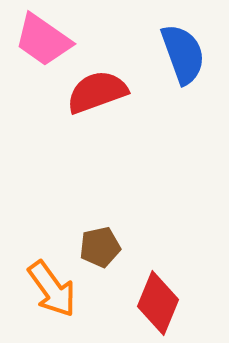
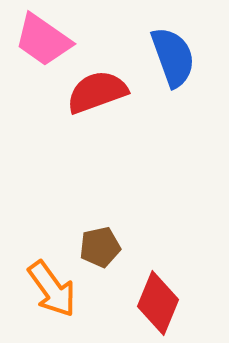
blue semicircle: moved 10 px left, 3 px down
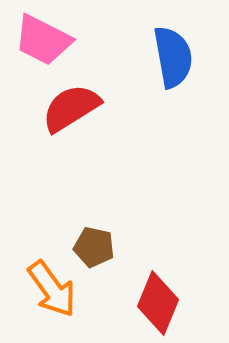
pink trapezoid: rotated 8 degrees counterclockwise
blue semicircle: rotated 10 degrees clockwise
red semicircle: moved 26 px left, 16 px down; rotated 12 degrees counterclockwise
brown pentagon: moved 6 px left; rotated 24 degrees clockwise
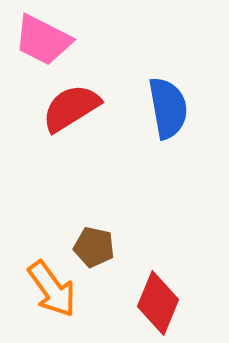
blue semicircle: moved 5 px left, 51 px down
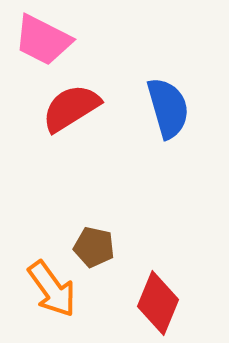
blue semicircle: rotated 6 degrees counterclockwise
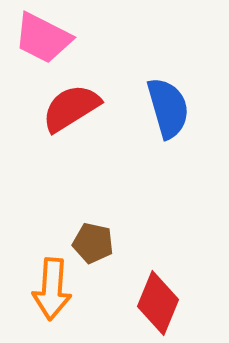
pink trapezoid: moved 2 px up
brown pentagon: moved 1 px left, 4 px up
orange arrow: rotated 40 degrees clockwise
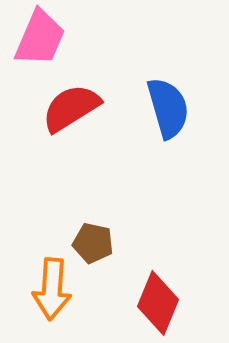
pink trapezoid: moved 3 px left; rotated 94 degrees counterclockwise
